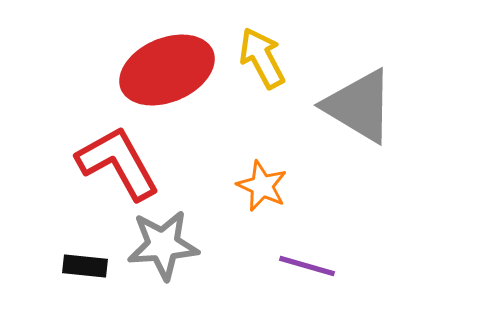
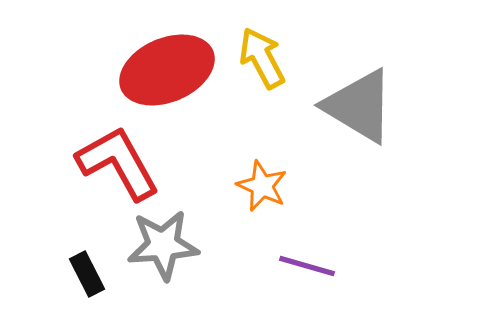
black rectangle: moved 2 px right, 8 px down; rotated 57 degrees clockwise
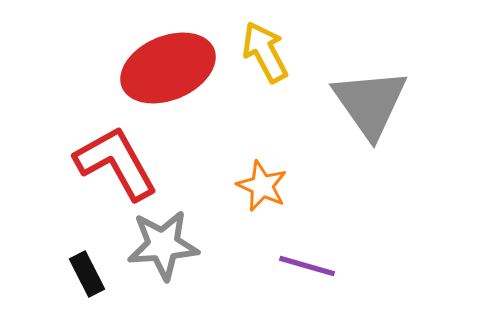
yellow arrow: moved 3 px right, 6 px up
red ellipse: moved 1 px right, 2 px up
gray triangle: moved 11 px right, 3 px up; rotated 24 degrees clockwise
red L-shape: moved 2 px left
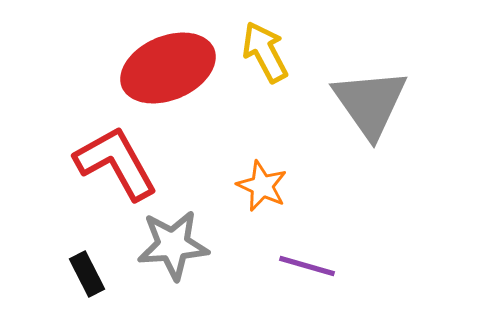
gray star: moved 10 px right
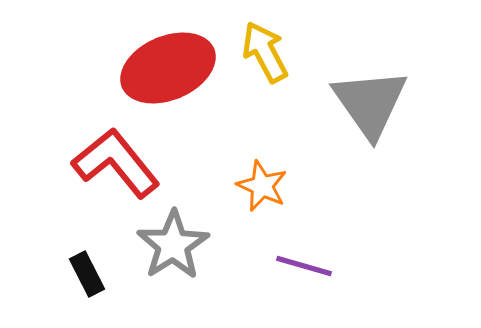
red L-shape: rotated 10 degrees counterclockwise
gray star: rotated 28 degrees counterclockwise
purple line: moved 3 px left
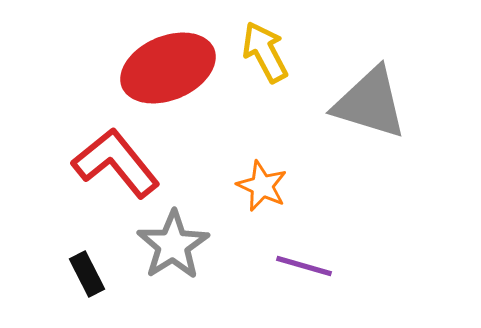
gray triangle: rotated 38 degrees counterclockwise
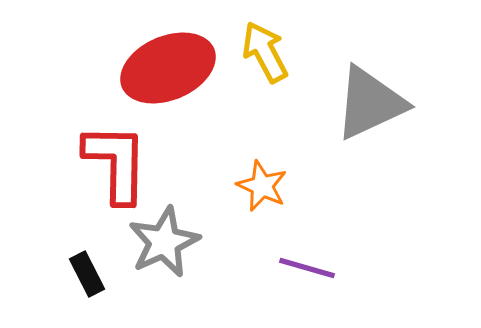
gray triangle: rotated 42 degrees counterclockwise
red L-shape: rotated 40 degrees clockwise
gray star: moved 9 px left, 3 px up; rotated 8 degrees clockwise
purple line: moved 3 px right, 2 px down
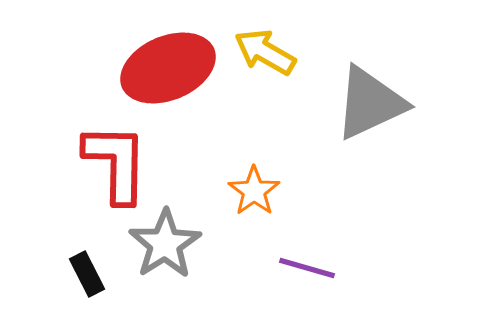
yellow arrow: rotated 32 degrees counterclockwise
orange star: moved 8 px left, 5 px down; rotated 12 degrees clockwise
gray star: moved 1 px right, 2 px down; rotated 8 degrees counterclockwise
